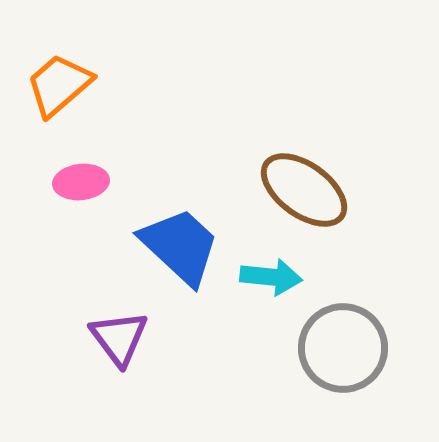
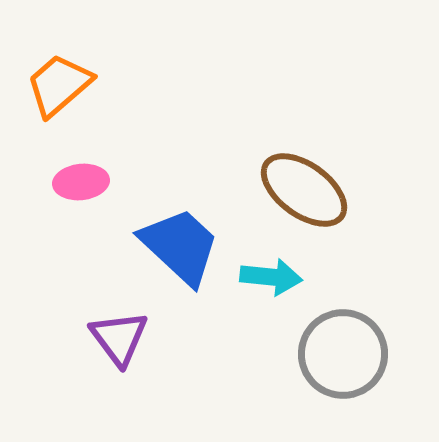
gray circle: moved 6 px down
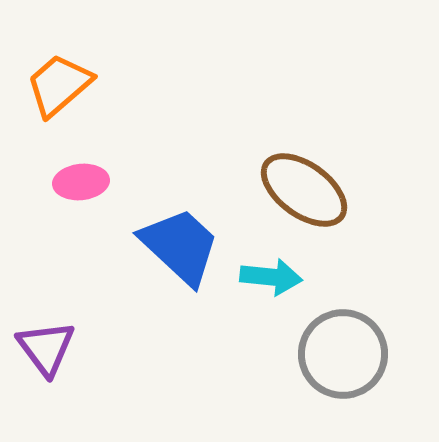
purple triangle: moved 73 px left, 10 px down
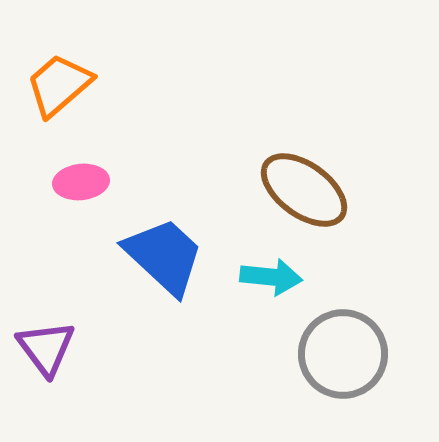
blue trapezoid: moved 16 px left, 10 px down
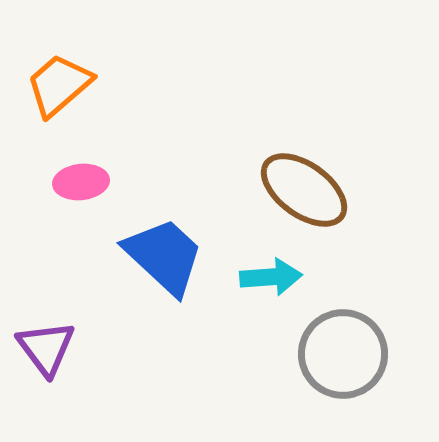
cyan arrow: rotated 10 degrees counterclockwise
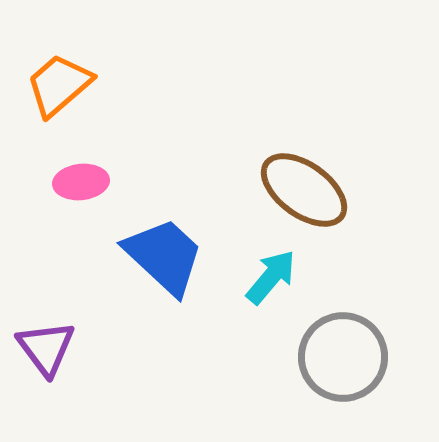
cyan arrow: rotated 46 degrees counterclockwise
gray circle: moved 3 px down
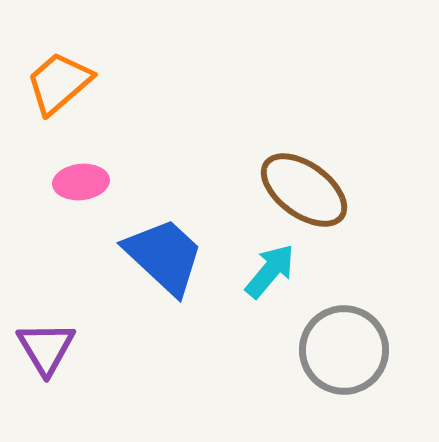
orange trapezoid: moved 2 px up
cyan arrow: moved 1 px left, 6 px up
purple triangle: rotated 6 degrees clockwise
gray circle: moved 1 px right, 7 px up
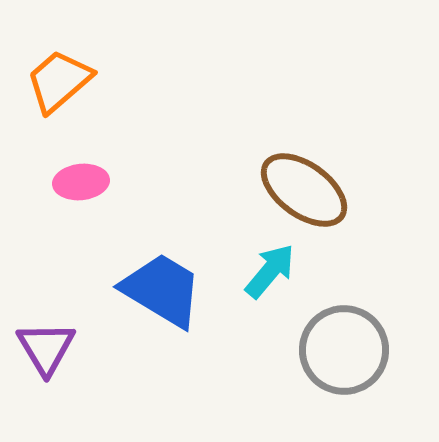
orange trapezoid: moved 2 px up
blue trapezoid: moved 2 px left, 34 px down; rotated 12 degrees counterclockwise
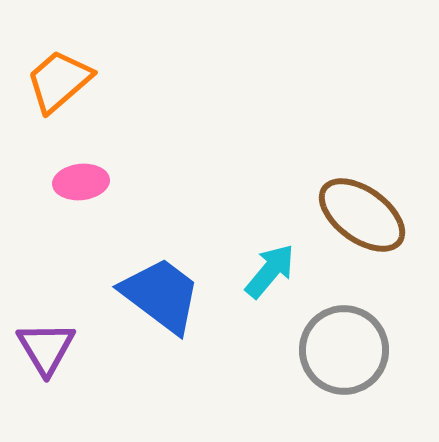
brown ellipse: moved 58 px right, 25 px down
blue trapezoid: moved 1 px left, 5 px down; rotated 6 degrees clockwise
